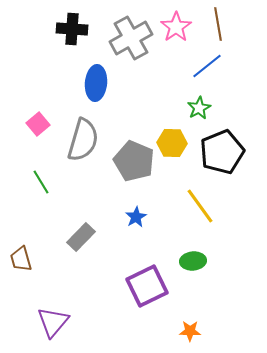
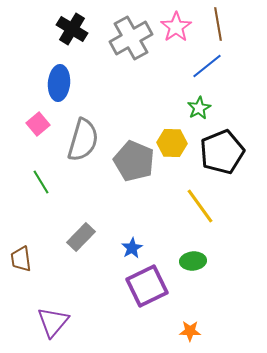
black cross: rotated 28 degrees clockwise
blue ellipse: moved 37 px left
blue star: moved 4 px left, 31 px down
brown trapezoid: rotated 8 degrees clockwise
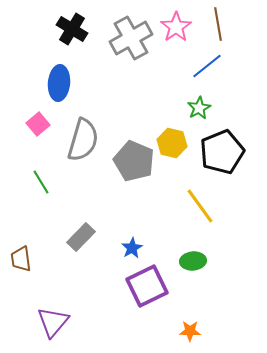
yellow hexagon: rotated 12 degrees clockwise
